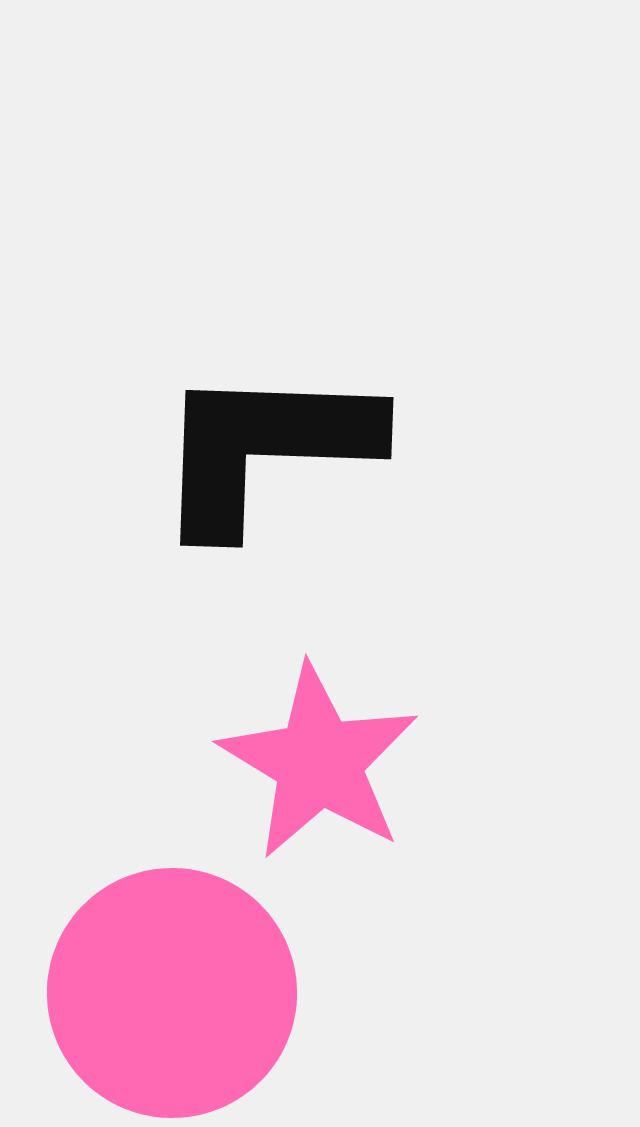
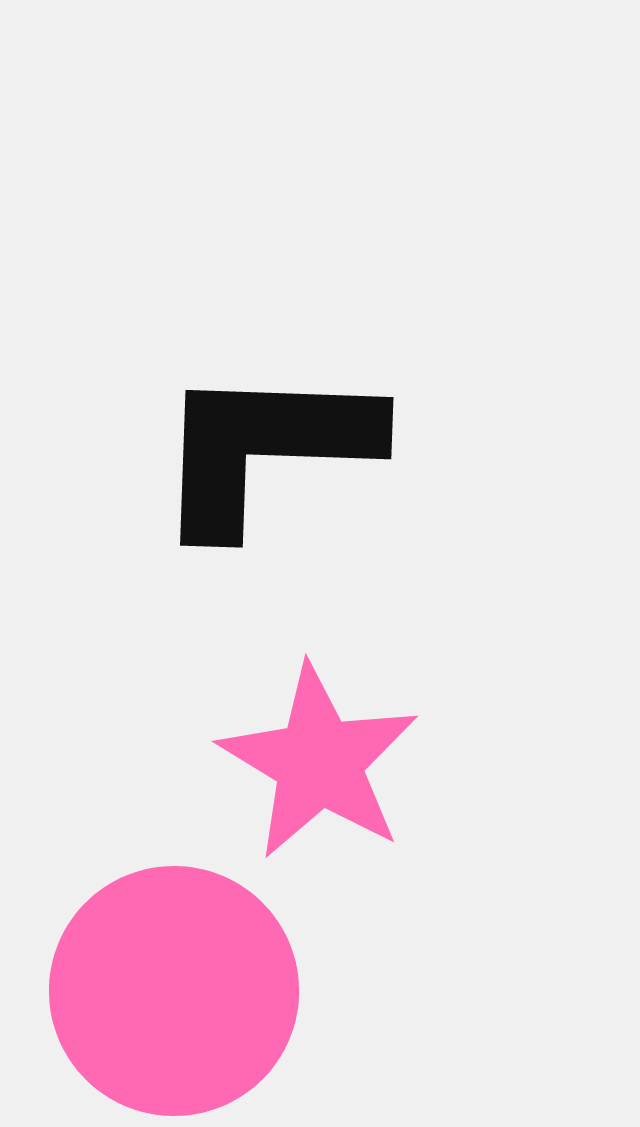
pink circle: moved 2 px right, 2 px up
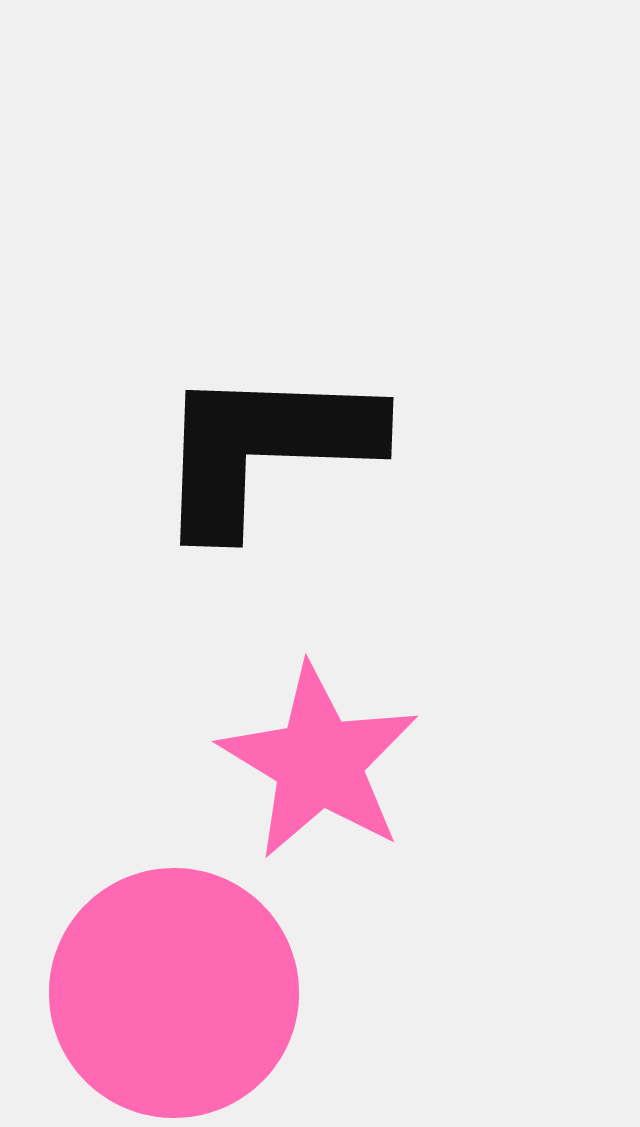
pink circle: moved 2 px down
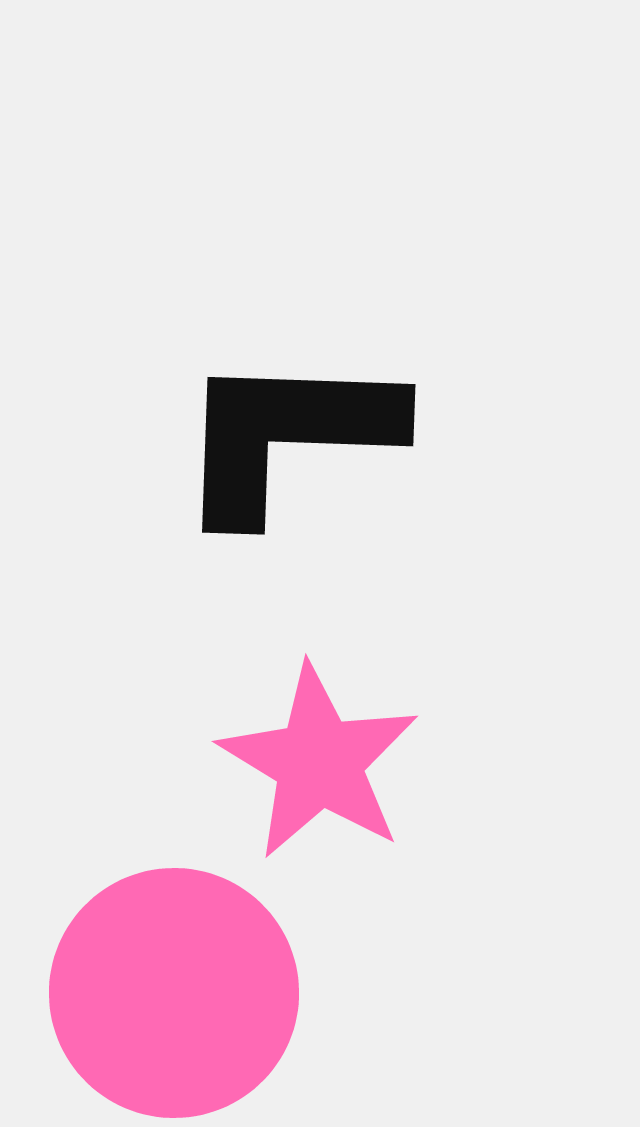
black L-shape: moved 22 px right, 13 px up
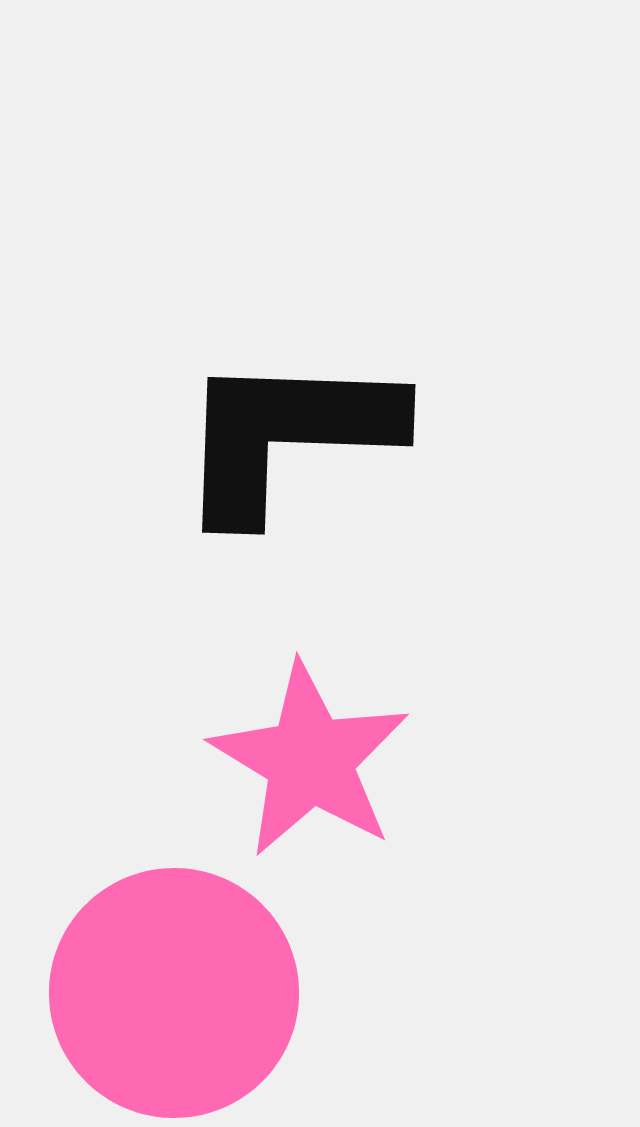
pink star: moved 9 px left, 2 px up
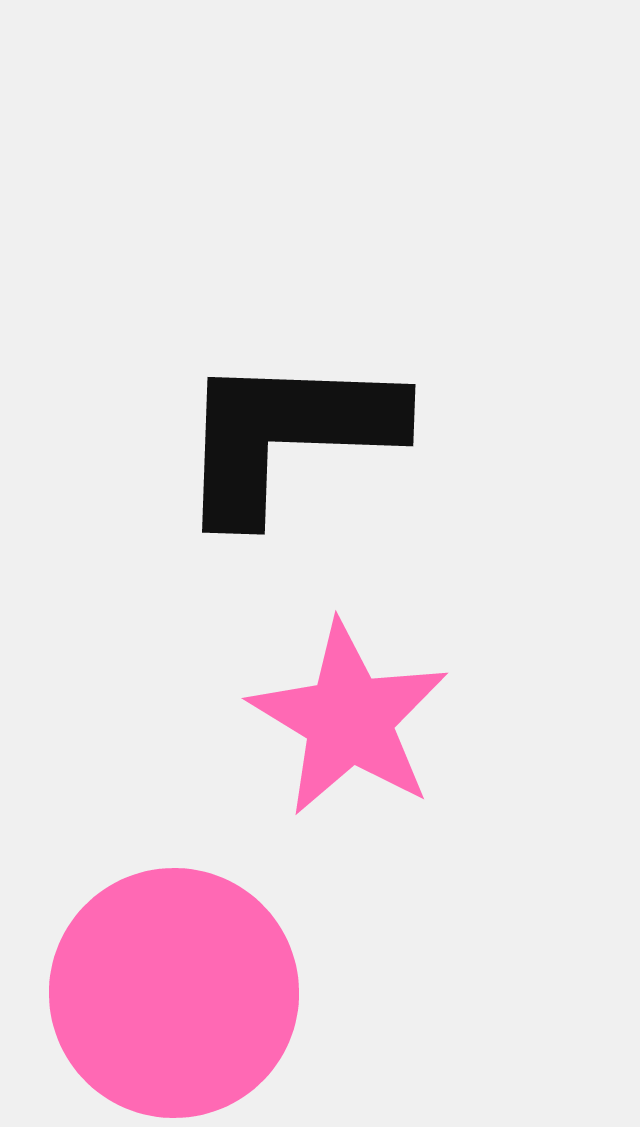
pink star: moved 39 px right, 41 px up
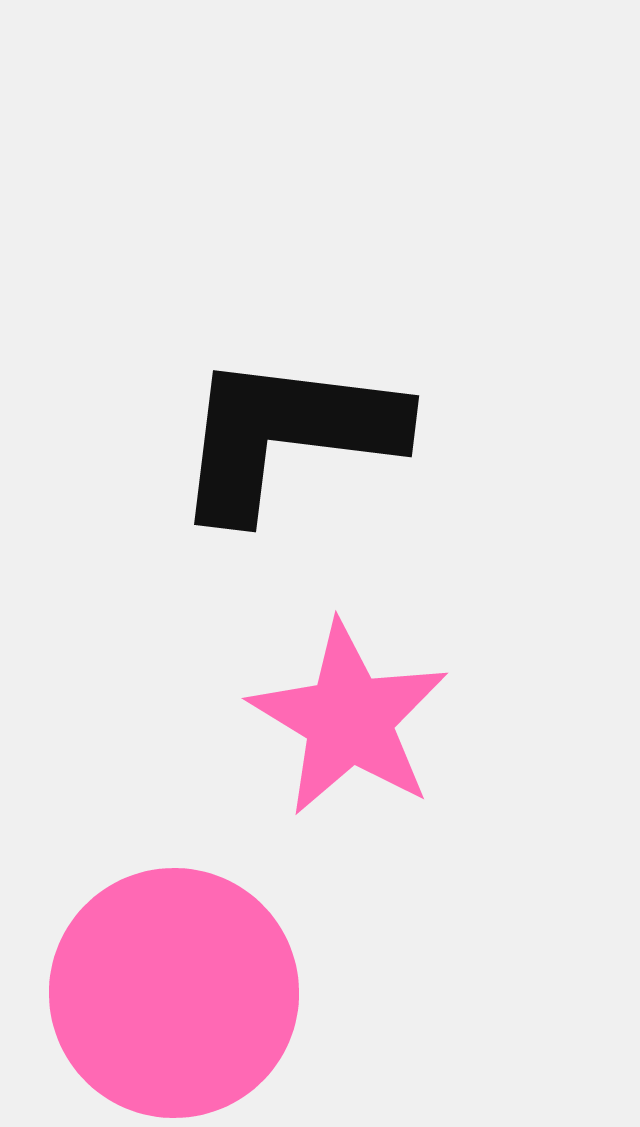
black L-shape: rotated 5 degrees clockwise
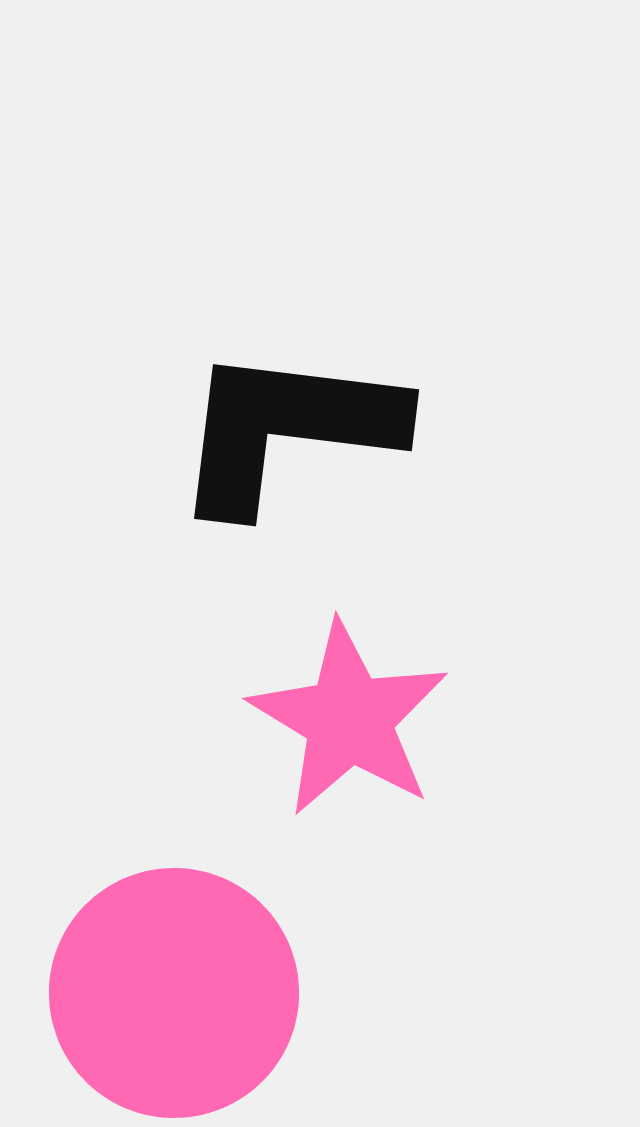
black L-shape: moved 6 px up
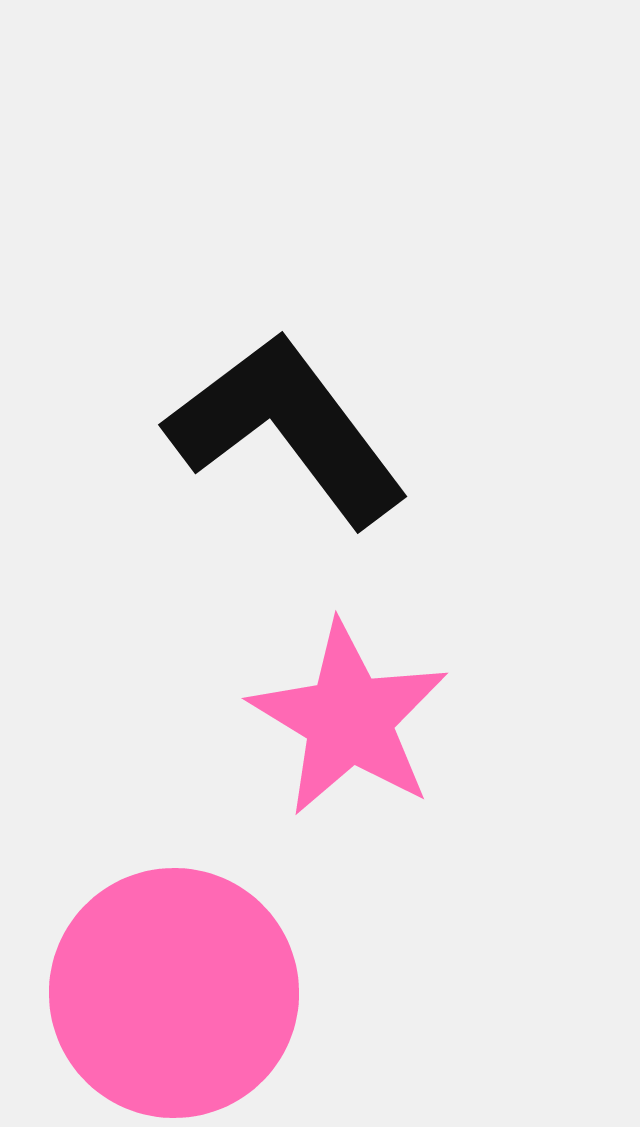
black L-shape: rotated 46 degrees clockwise
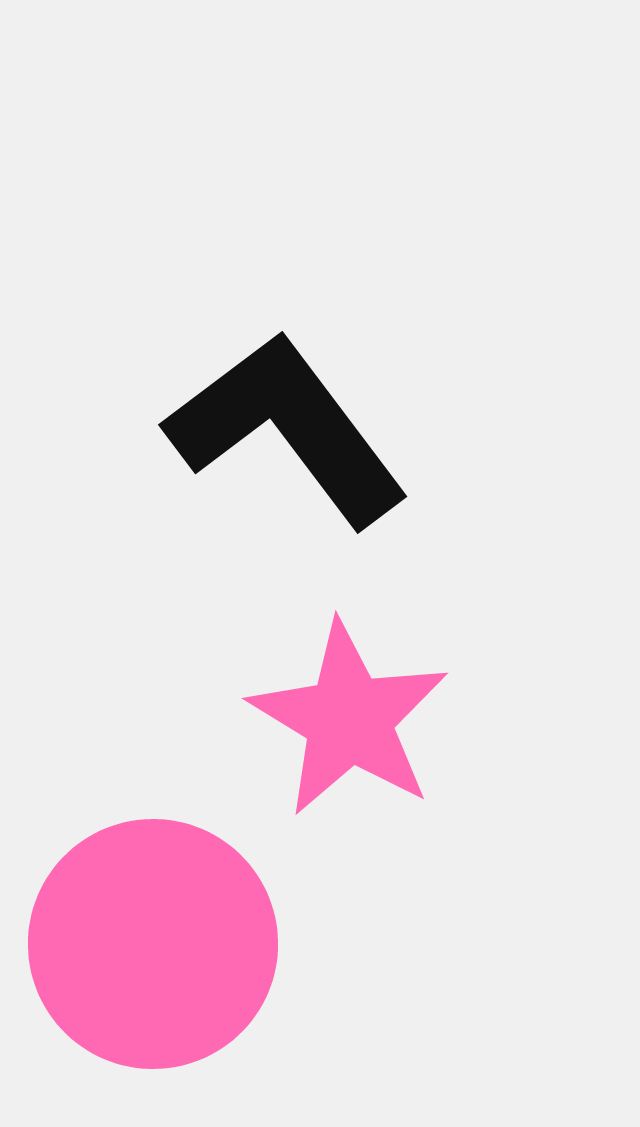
pink circle: moved 21 px left, 49 px up
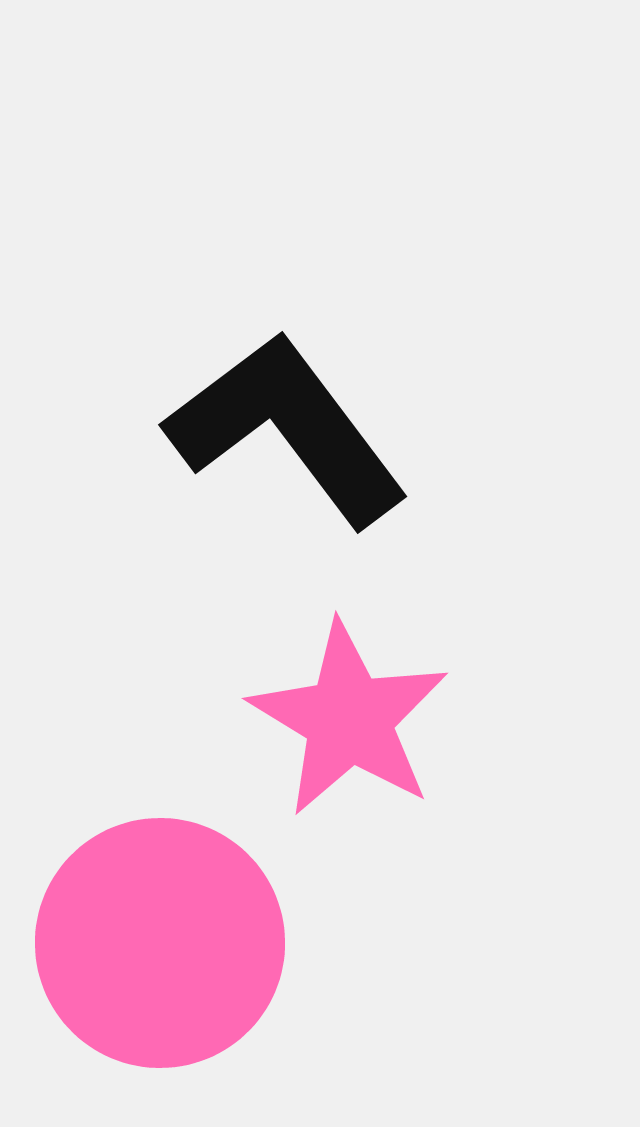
pink circle: moved 7 px right, 1 px up
